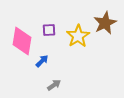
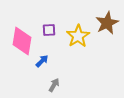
brown star: moved 2 px right
gray arrow: rotated 24 degrees counterclockwise
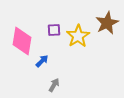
purple square: moved 5 px right
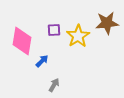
brown star: rotated 20 degrees clockwise
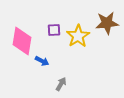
blue arrow: rotated 72 degrees clockwise
gray arrow: moved 7 px right, 1 px up
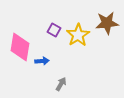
purple square: rotated 32 degrees clockwise
yellow star: moved 1 px up
pink diamond: moved 2 px left, 6 px down
blue arrow: rotated 32 degrees counterclockwise
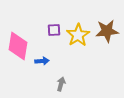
brown star: moved 8 px down
purple square: rotated 32 degrees counterclockwise
pink diamond: moved 2 px left, 1 px up
gray arrow: rotated 16 degrees counterclockwise
